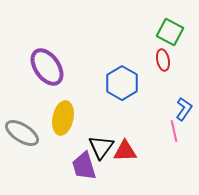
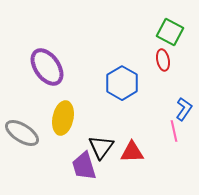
red triangle: moved 7 px right, 1 px down
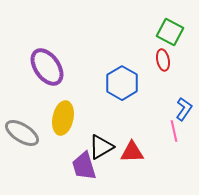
black triangle: rotated 24 degrees clockwise
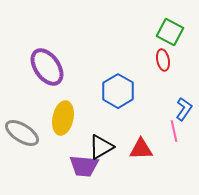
blue hexagon: moved 4 px left, 8 px down
red triangle: moved 9 px right, 3 px up
purple trapezoid: rotated 68 degrees counterclockwise
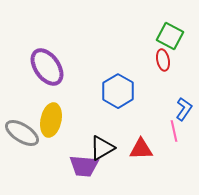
green square: moved 4 px down
yellow ellipse: moved 12 px left, 2 px down
black triangle: moved 1 px right, 1 px down
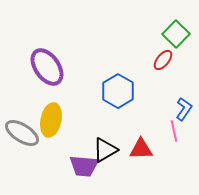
green square: moved 6 px right, 2 px up; rotated 16 degrees clockwise
red ellipse: rotated 50 degrees clockwise
black triangle: moved 3 px right, 2 px down
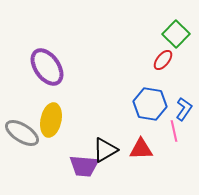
blue hexagon: moved 32 px right, 13 px down; rotated 20 degrees counterclockwise
